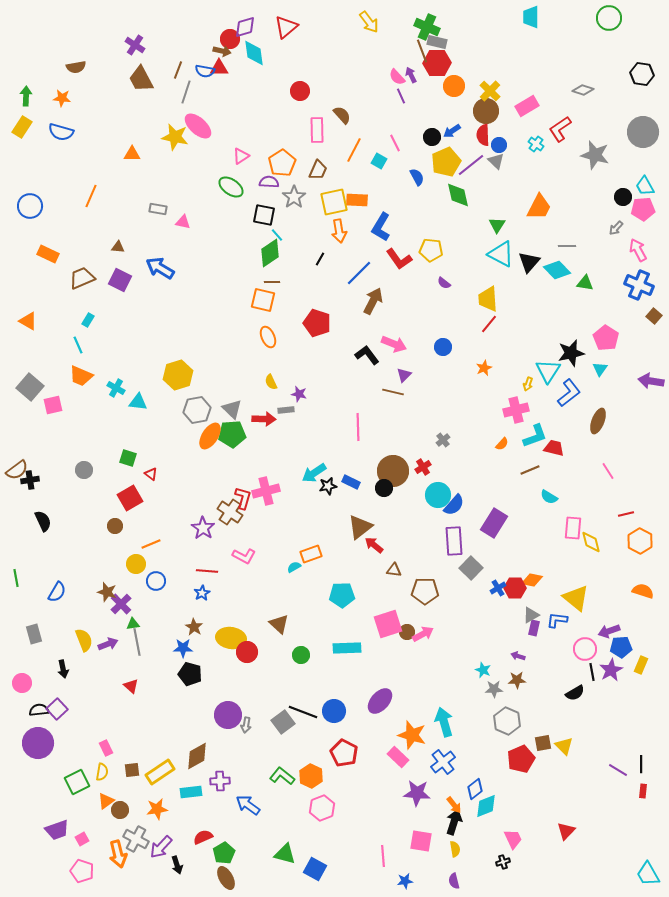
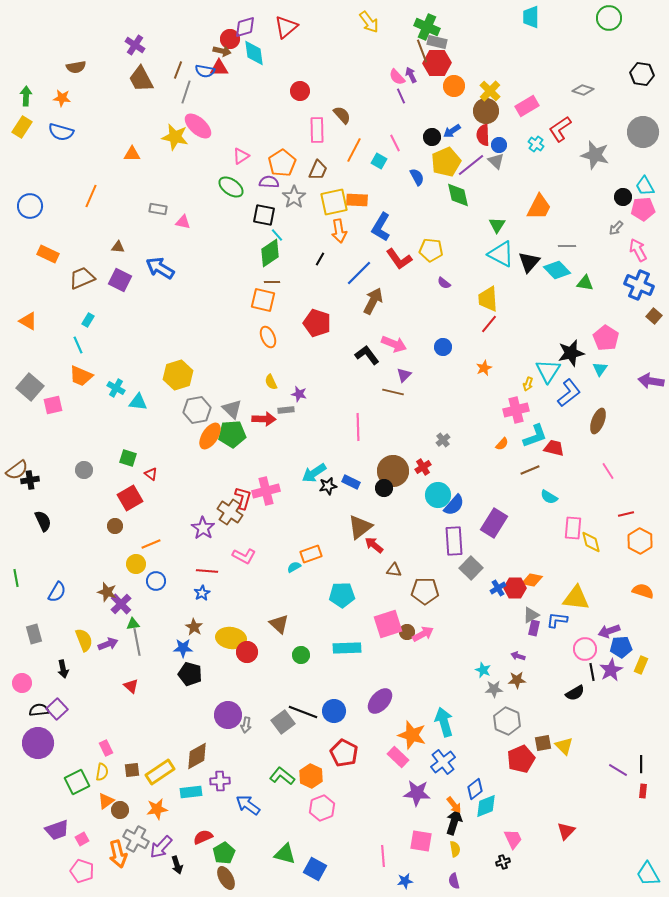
yellow triangle at (576, 598): rotated 32 degrees counterclockwise
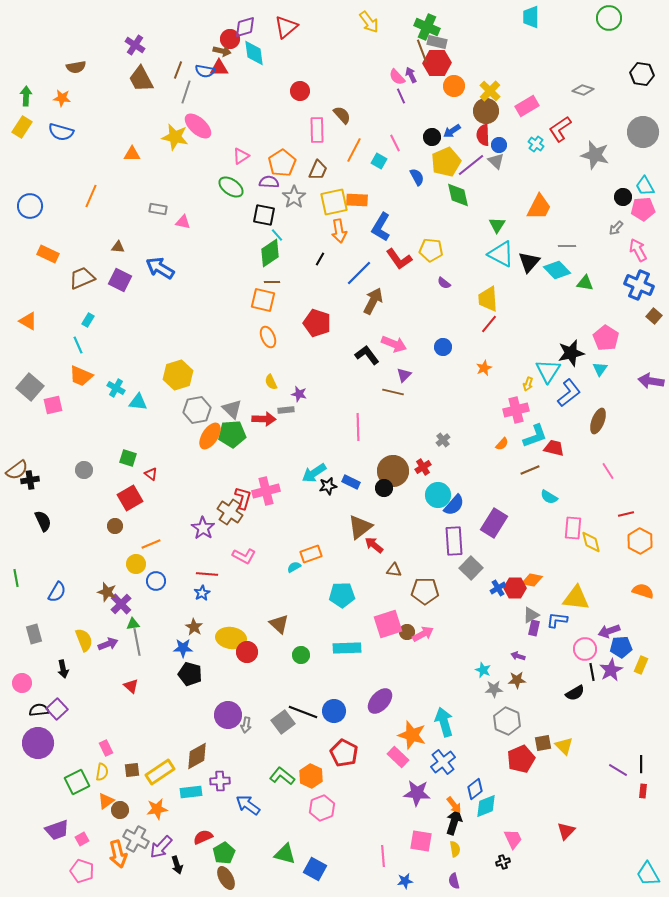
red line at (207, 571): moved 3 px down
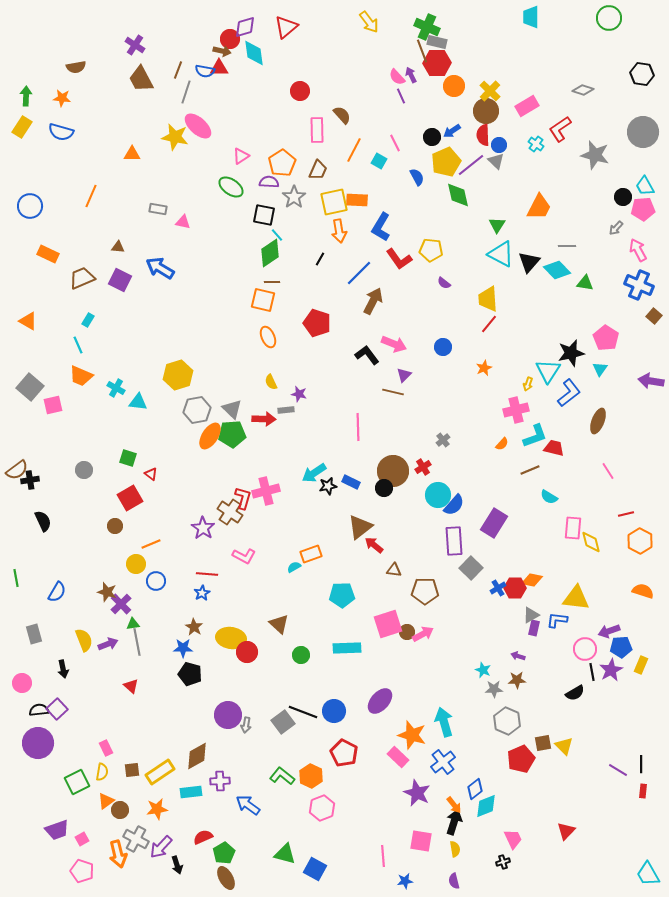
purple star at (417, 793): rotated 20 degrees clockwise
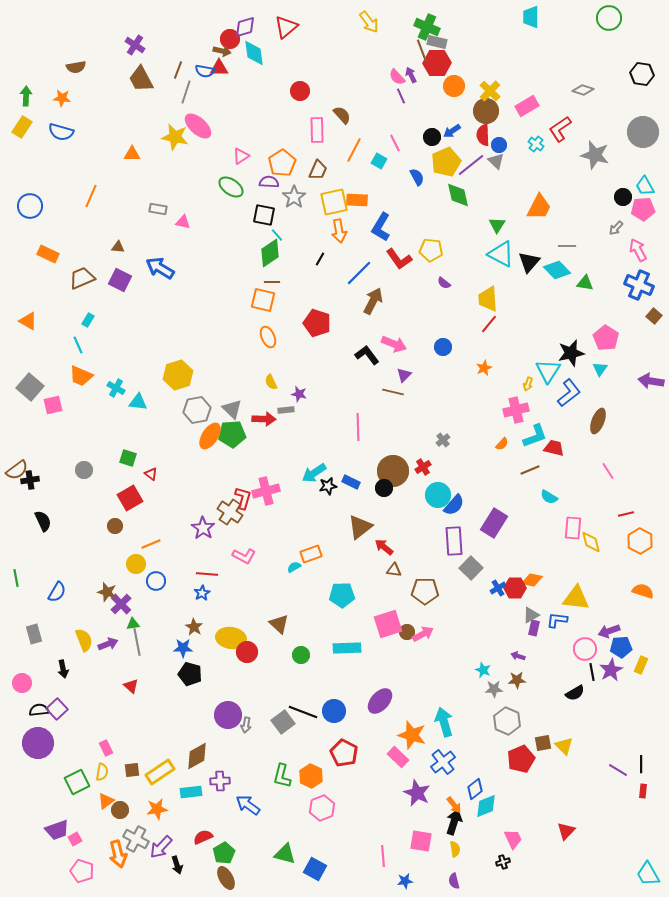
red arrow at (374, 545): moved 10 px right, 2 px down
green L-shape at (282, 776): rotated 115 degrees counterclockwise
pink square at (82, 839): moved 7 px left
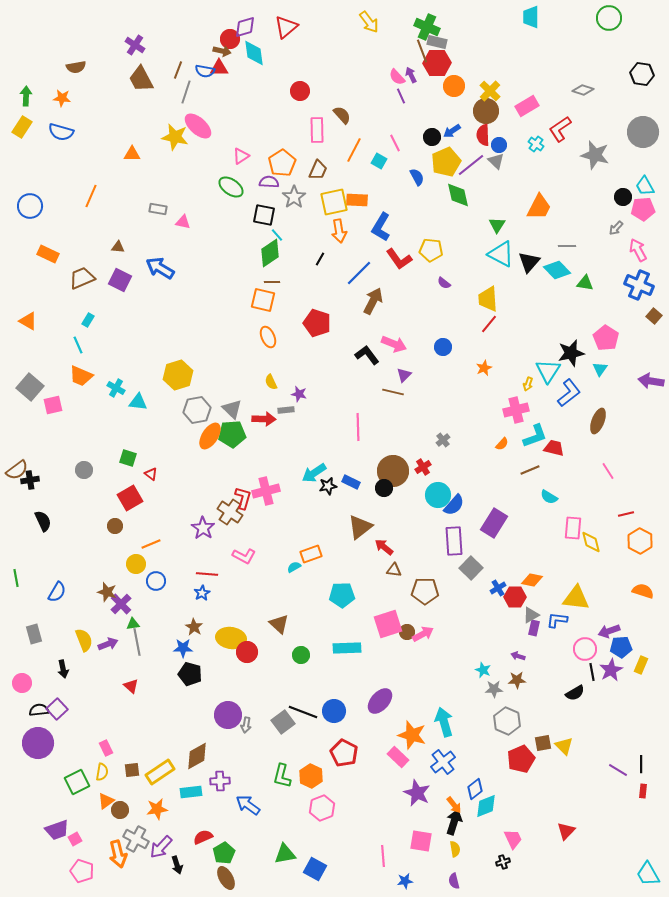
red hexagon at (515, 588): moved 9 px down
green triangle at (285, 854): rotated 25 degrees counterclockwise
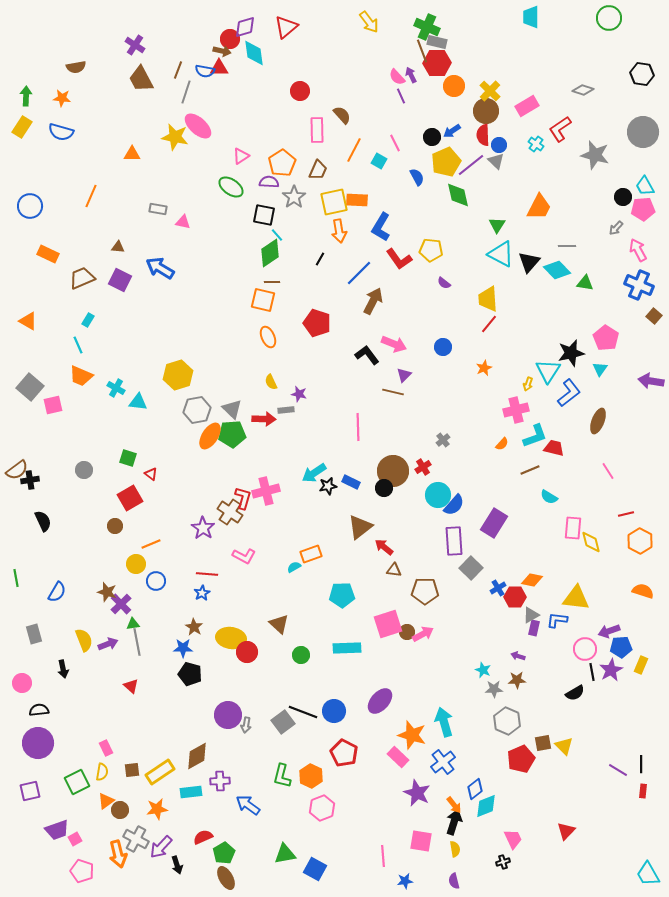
purple square at (57, 709): moved 27 px left, 82 px down; rotated 30 degrees clockwise
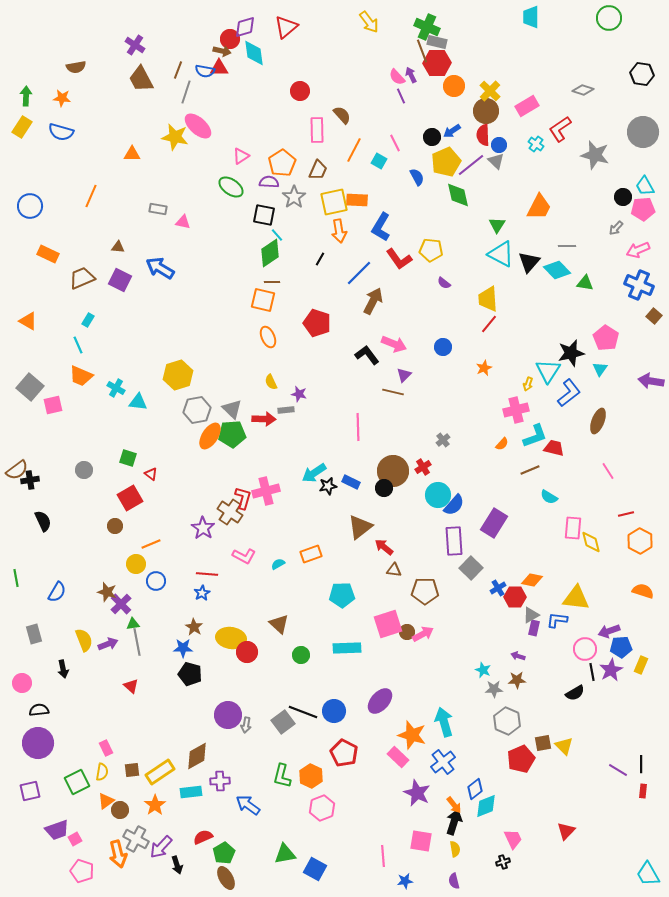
pink arrow at (638, 250): rotated 85 degrees counterclockwise
cyan semicircle at (294, 567): moved 16 px left, 3 px up
orange star at (157, 809): moved 2 px left, 4 px up; rotated 25 degrees counterclockwise
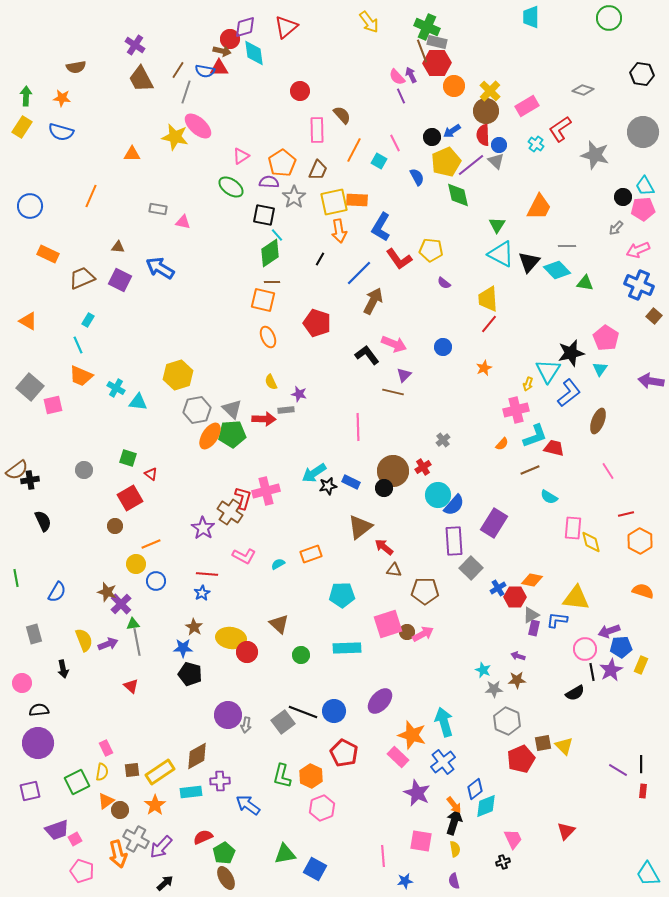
brown line at (178, 70): rotated 12 degrees clockwise
black arrow at (177, 865): moved 12 px left, 18 px down; rotated 114 degrees counterclockwise
